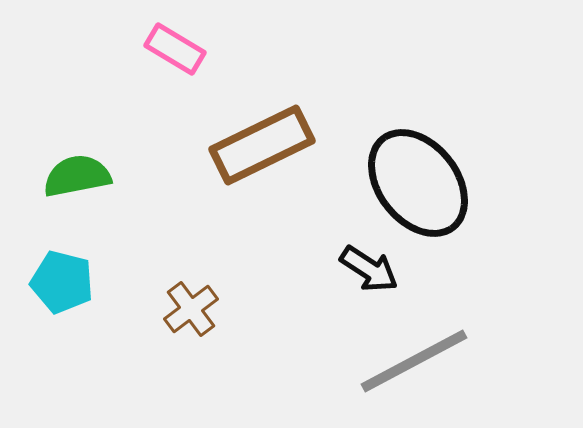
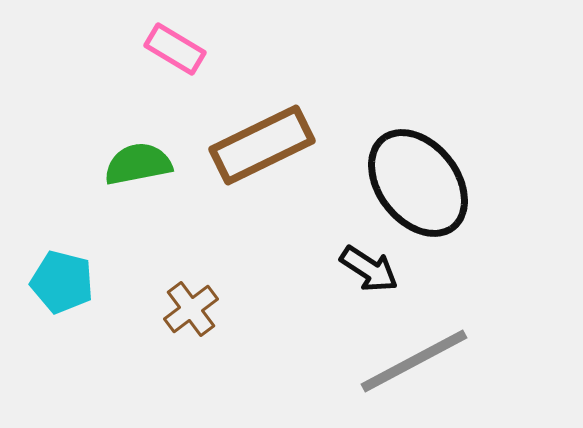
green semicircle: moved 61 px right, 12 px up
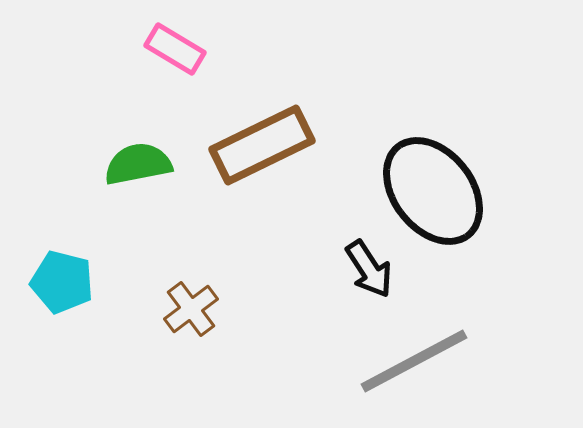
black ellipse: moved 15 px right, 8 px down
black arrow: rotated 24 degrees clockwise
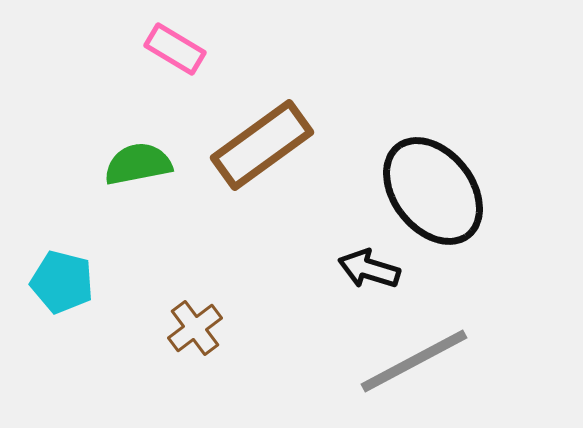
brown rectangle: rotated 10 degrees counterclockwise
black arrow: rotated 140 degrees clockwise
brown cross: moved 4 px right, 19 px down
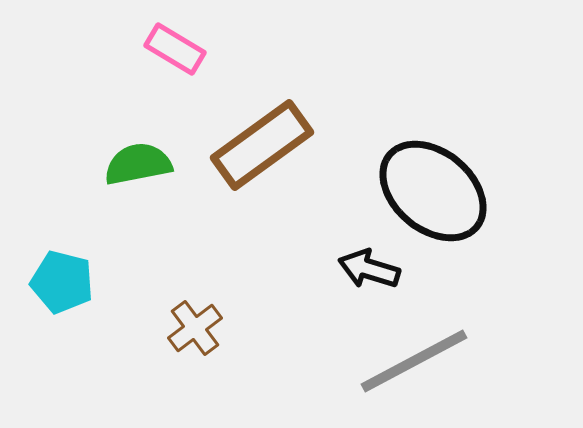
black ellipse: rotated 12 degrees counterclockwise
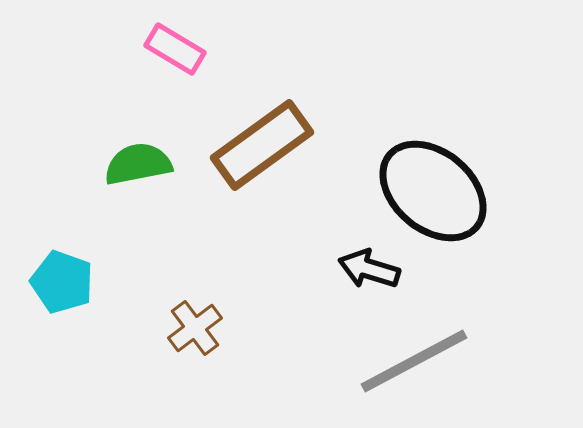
cyan pentagon: rotated 6 degrees clockwise
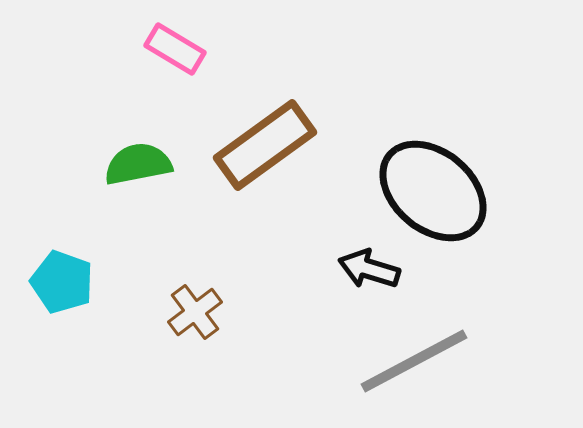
brown rectangle: moved 3 px right
brown cross: moved 16 px up
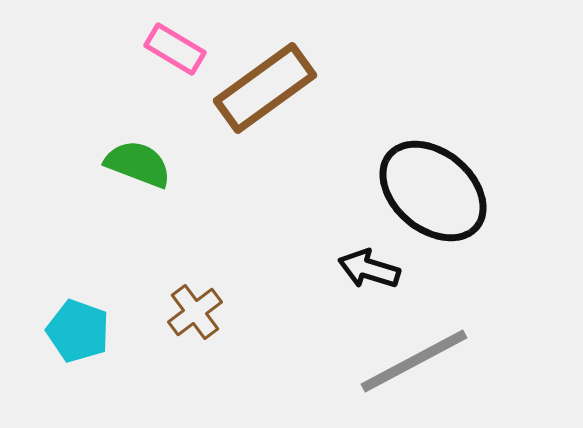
brown rectangle: moved 57 px up
green semicircle: rotated 32 degrees clockwise
cyan pentagon: moved 16 px right, 49 px down
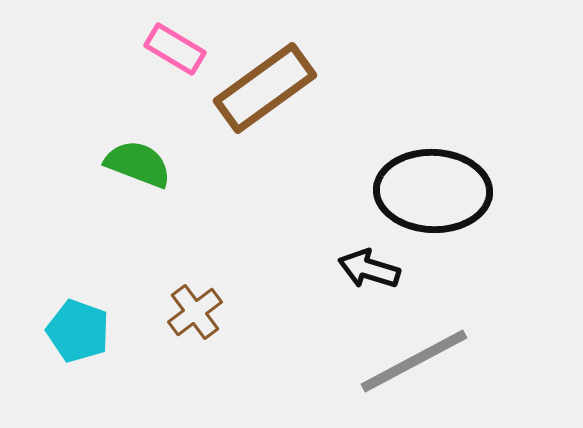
black ellipse: rotated 38 degrees counterclockwise
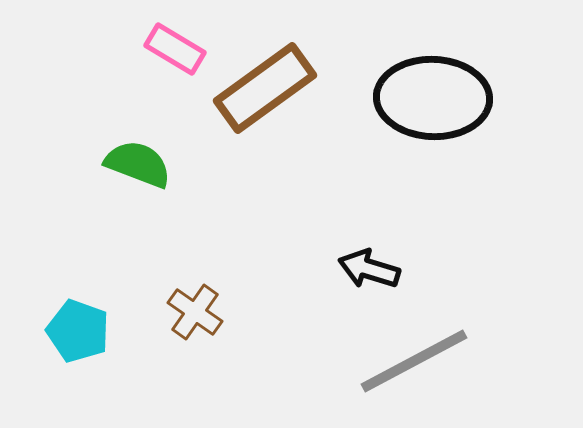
black ellipse: moved 93 px up
brown cross: rotated 18 degrees counterclockwise
